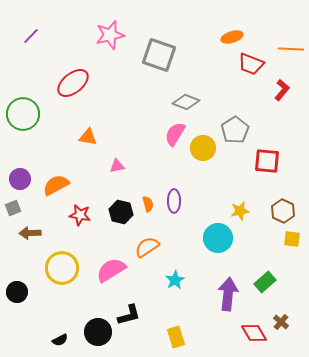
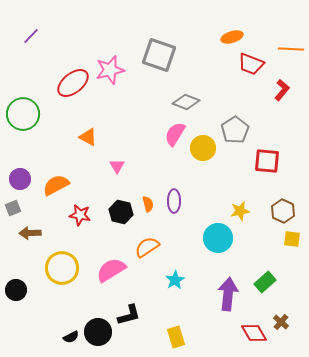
pink star at (110, 35): moved 35 px down
orange triangle at (88, 137): rotated 18 degrees clockwise
pink triangle at (117, 166): rotated 49 degrees counterclockwise
black circle at (17, 292): moved 1 px left, 2 px up
black semicircle at (60, 340): moved 11 px right, 3 px up
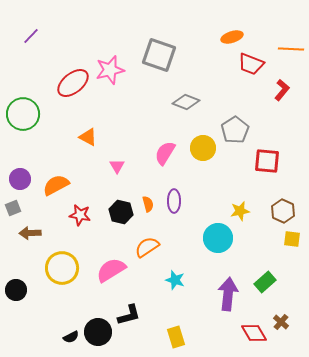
pink semicircle at (175, 134): moved 10 px left, 19 px down
cyan star at (175, 280): rotated 24 degrees counterclockwise
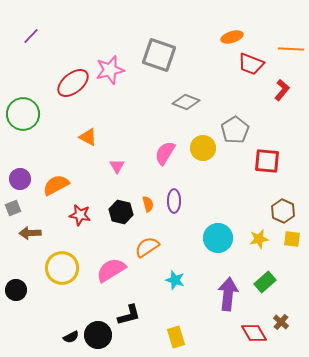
yellow star at (240, 211): moved 19 px right, 28 px down
black circle at (98, 332): moved 3 px down
